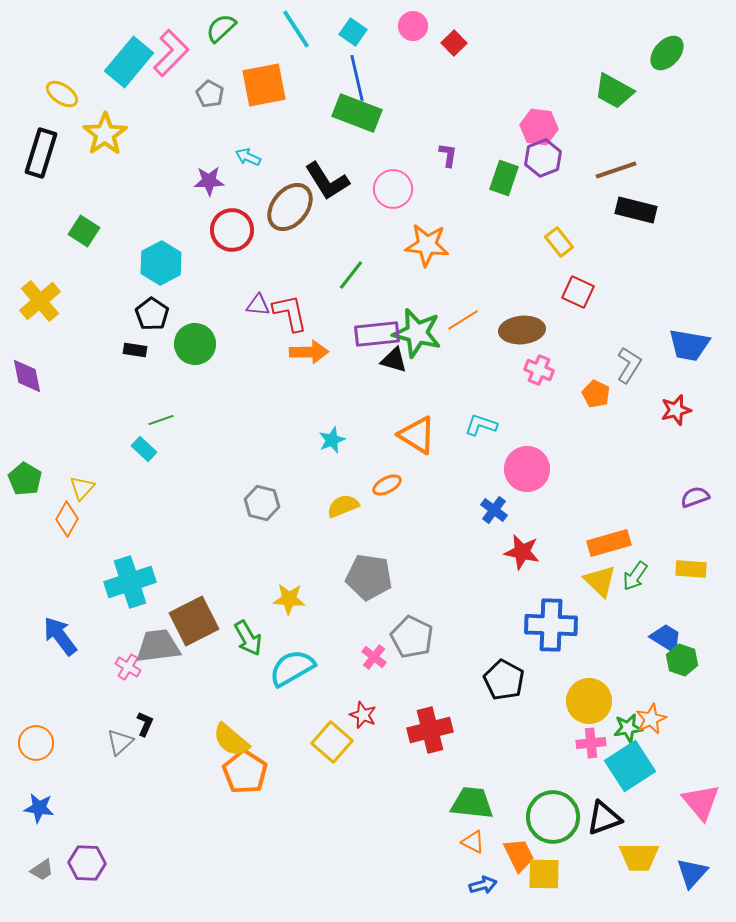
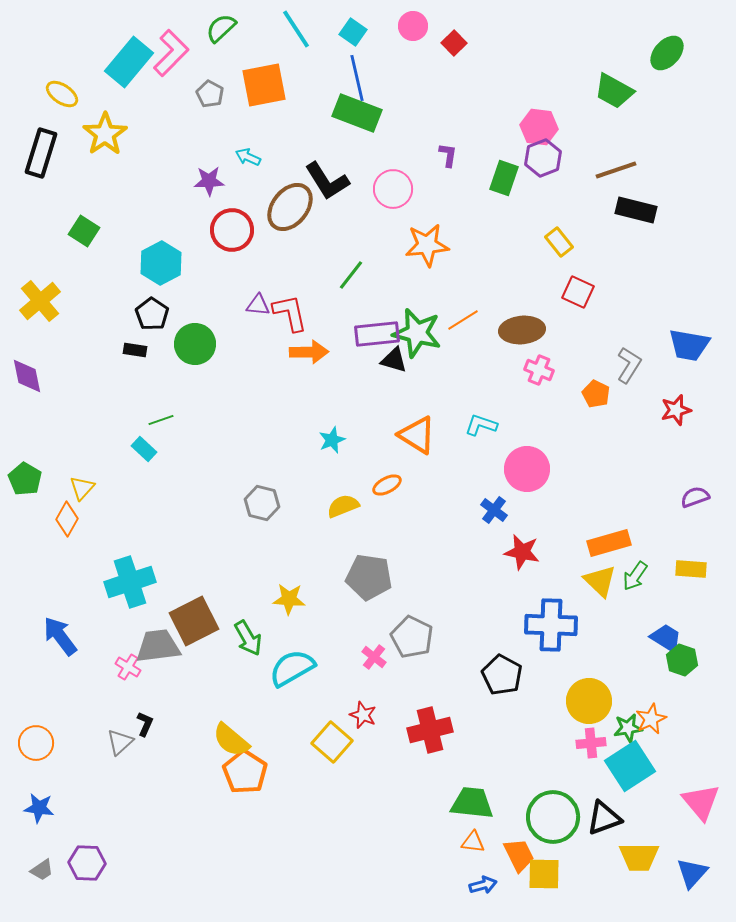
orange star at (427, 245): rotated 12 degrees counterclockwise
black pentagon at (504, 680): moved 2 px left, 5 px up
orange triangle at (473, 842): rotated 20 degrees counterclockwise
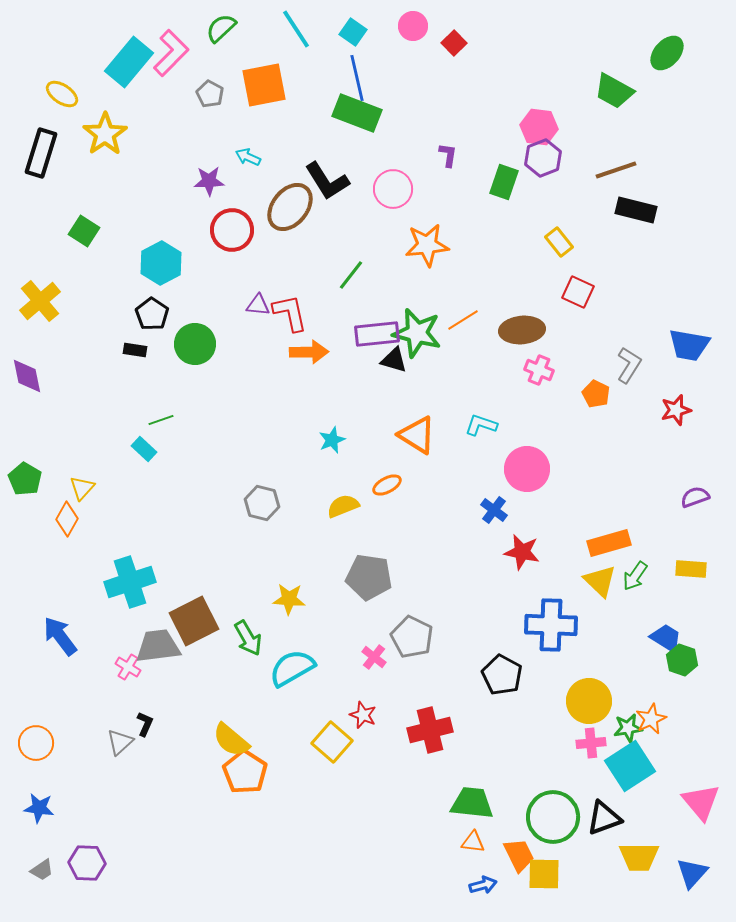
green rectangle at (504, 178): moved 4 px down
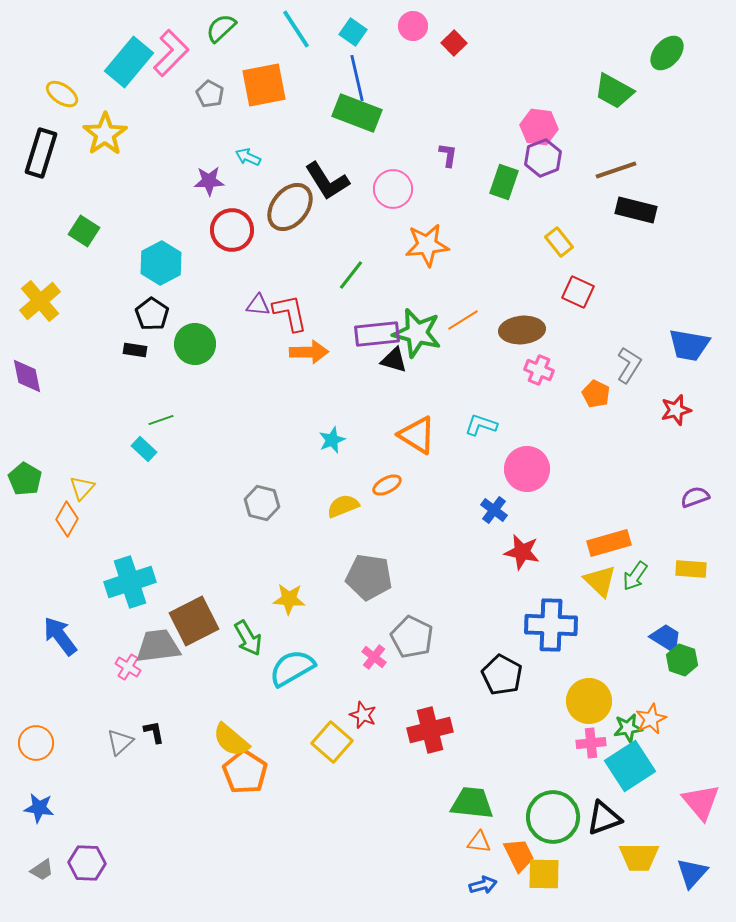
black L-shape at (145, 724): moved 9 px right, 8 px down; rotated 35 degrees counterclockwise
orange triangle at (473, 842): moved 6 px right
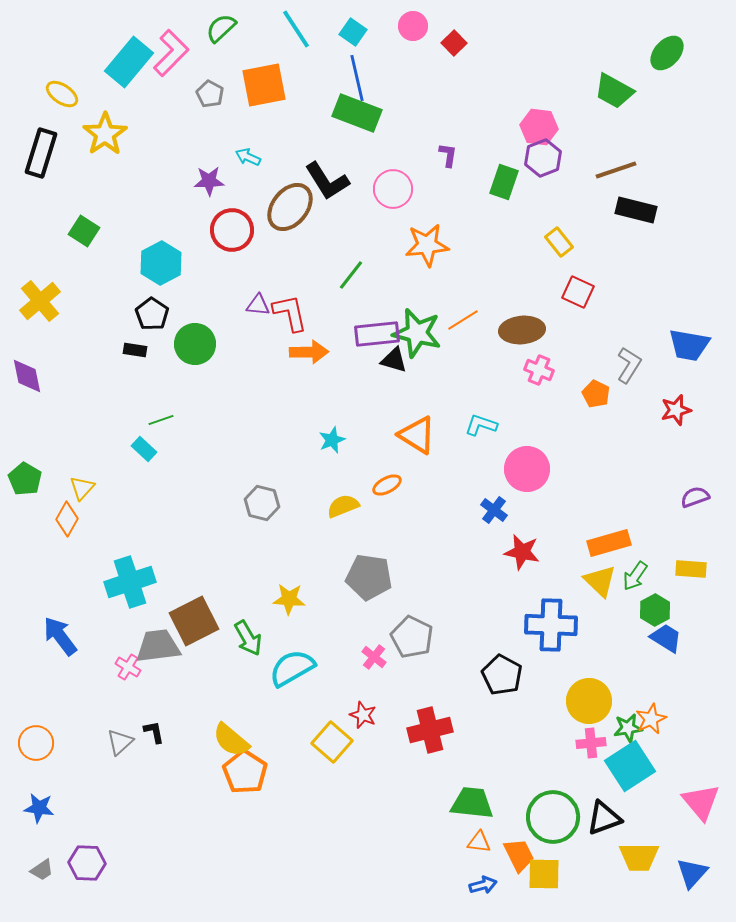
green hexagon at (682, 660): moved 27 px left, 50 px up; rotated 12 degrees clockwise
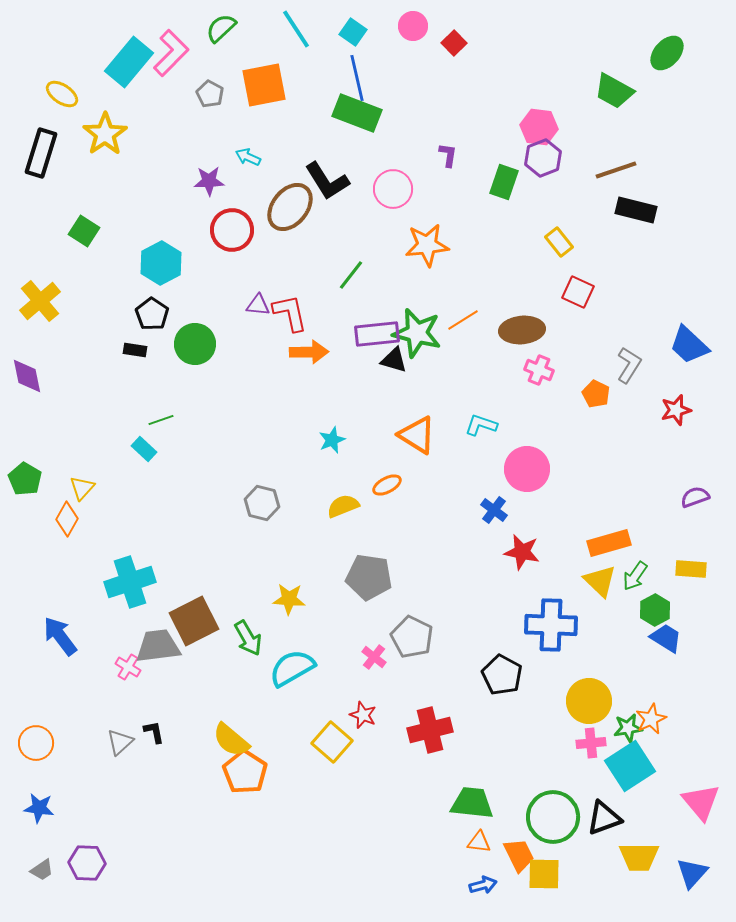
blue trapezoid at (689, 345): rotated 33 degrees clockwise
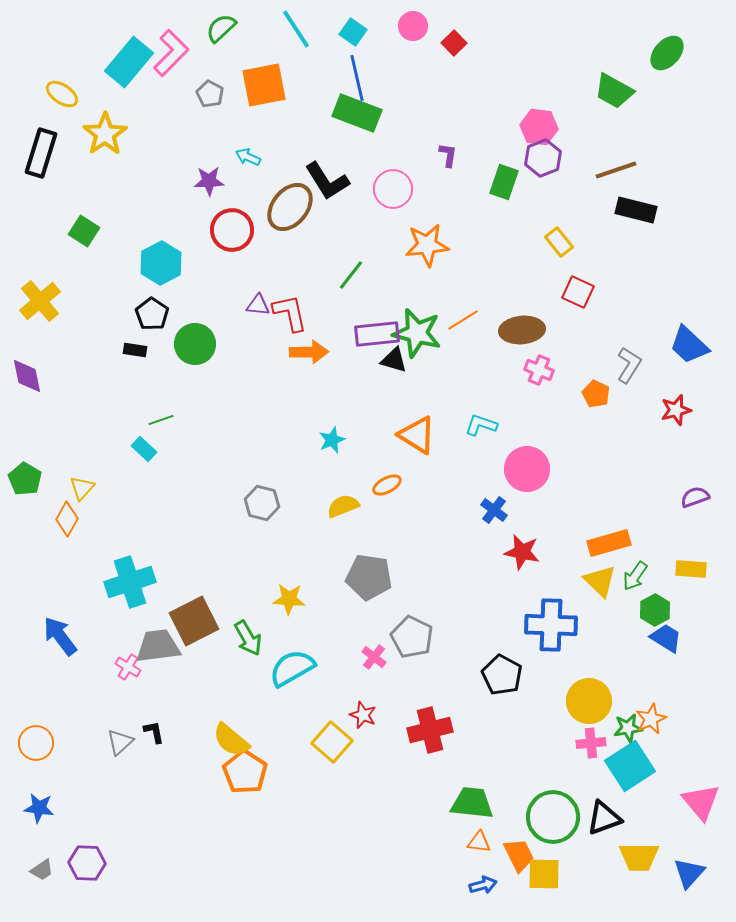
blue triangle at (692, 873): moved 3 px left
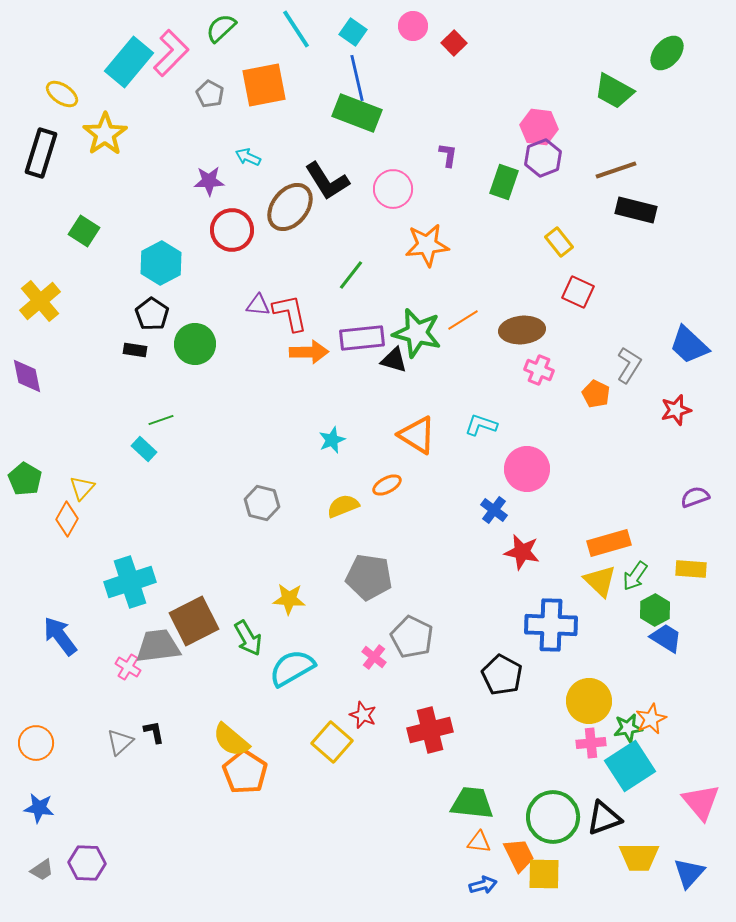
purple rectangle at (377, 334): moved 15 px left, 4 px down
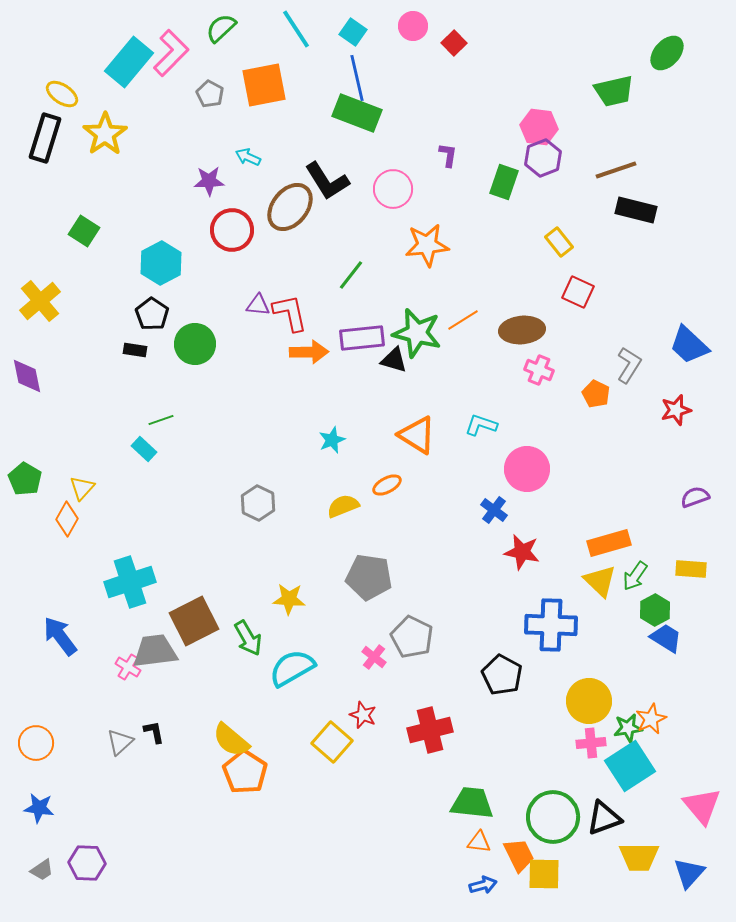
green trapezoid at (614, 91): rotated 42 degrees counterclockwise
black rectangle at (41, 153): moved 4 px right, 15 px up
gray hexagon at (262, 503): moved 4 px left; rotated 12 degrees clockwise
gray trapezoid at (158, 646): moved 3 px left, 5 px down
pink triangle at (701, 802): moved 1 px right, 4 px down
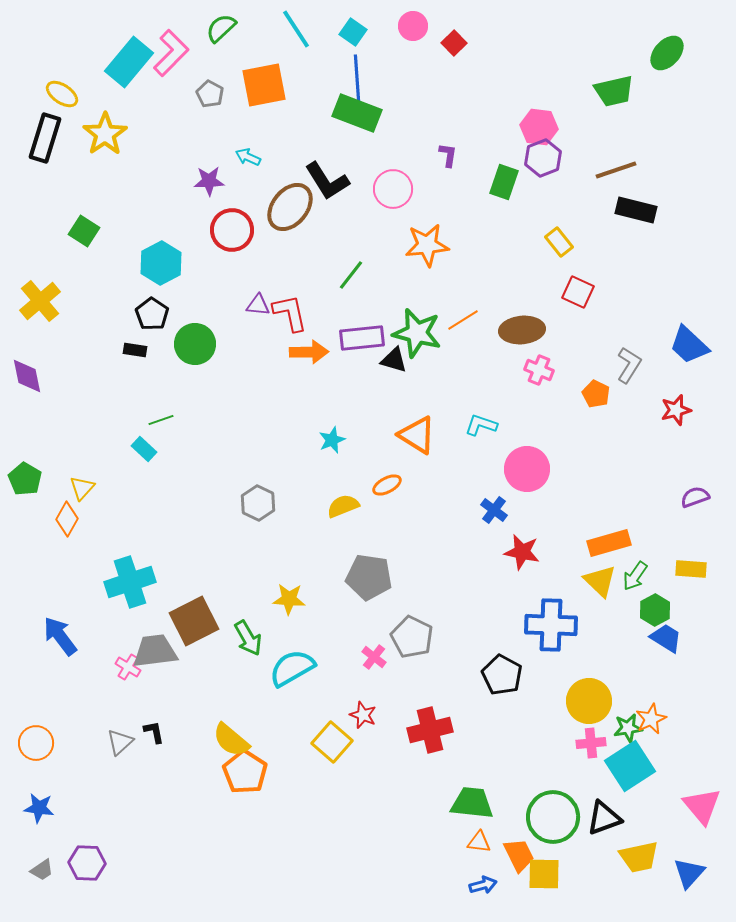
blue line at (357, 78): rotated 9 degrees clockwise
yellow trapezoid at (639, 857): rotated 12 degrees counterclockwise
